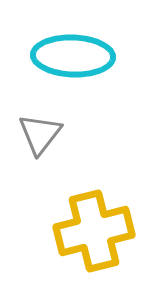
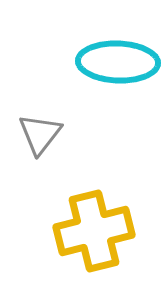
cyan ellipse: moved 45 px right, 6 px down
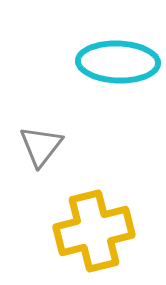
gray triangle: moved 1 px right, 12 px down
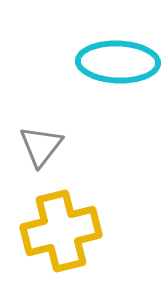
yellow cross: moved 33 px left
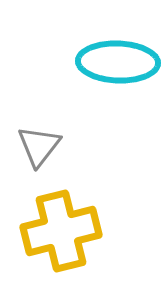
gray triangle: moved 2 px left
